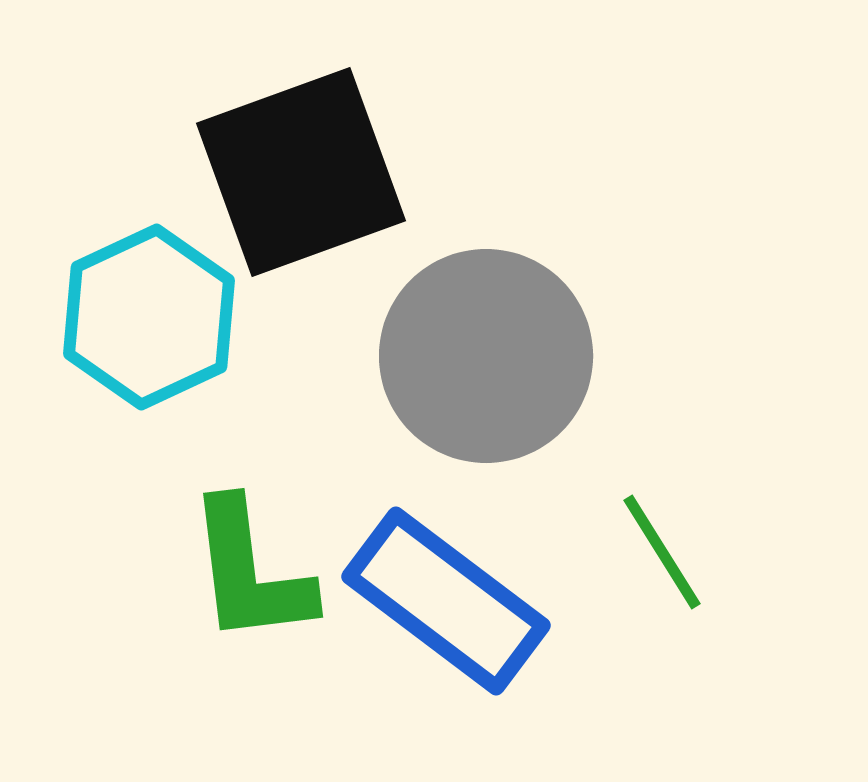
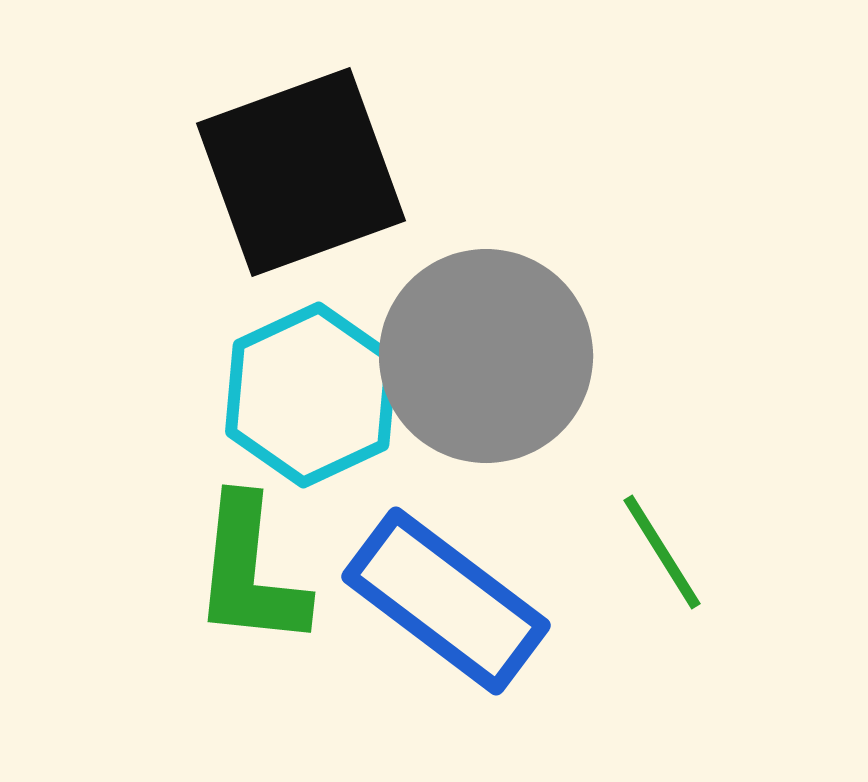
cyan hexagon: moved 162 px right, 78 px down
green L-shape: rotated 13 degrees clockwise
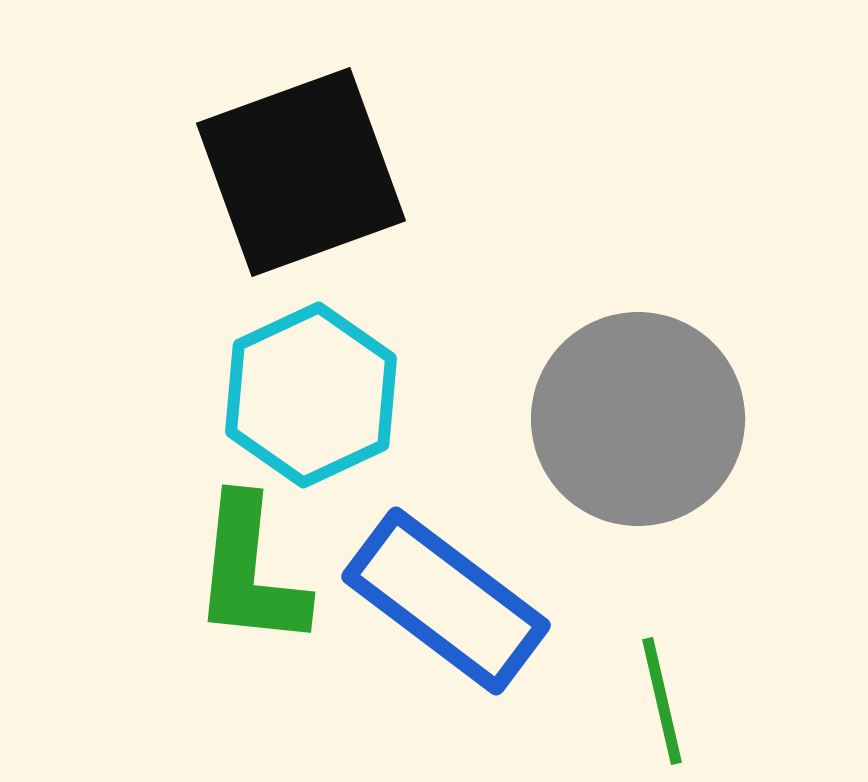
gray circle: moved 152 px right, 63 px down
green line: moved 149 px down; rotated 19 degrees clockwise
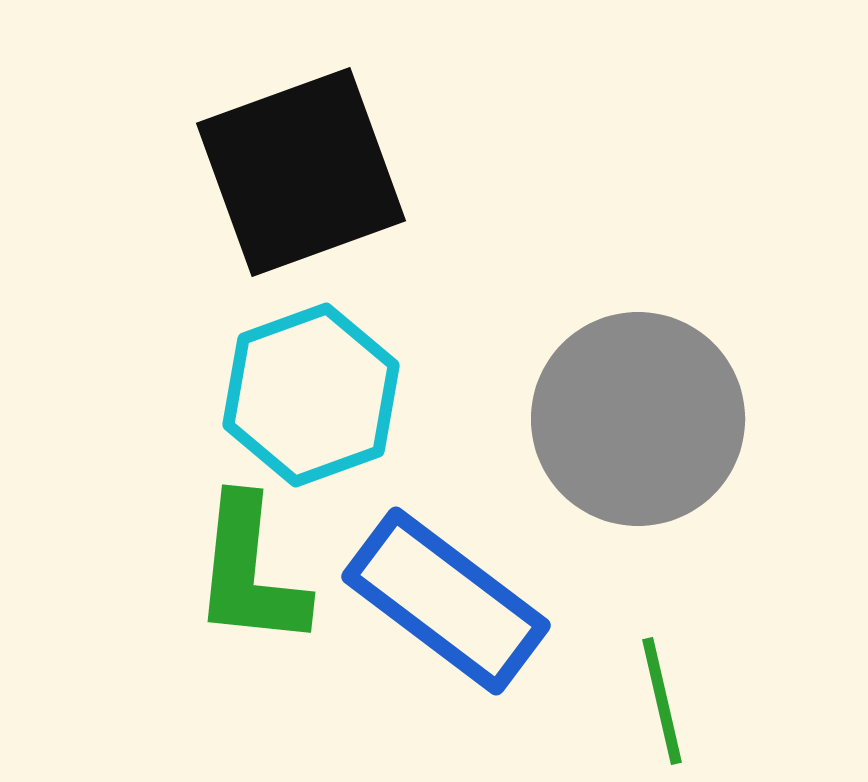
cyan hexagon: rotated 5 degrees clockwise
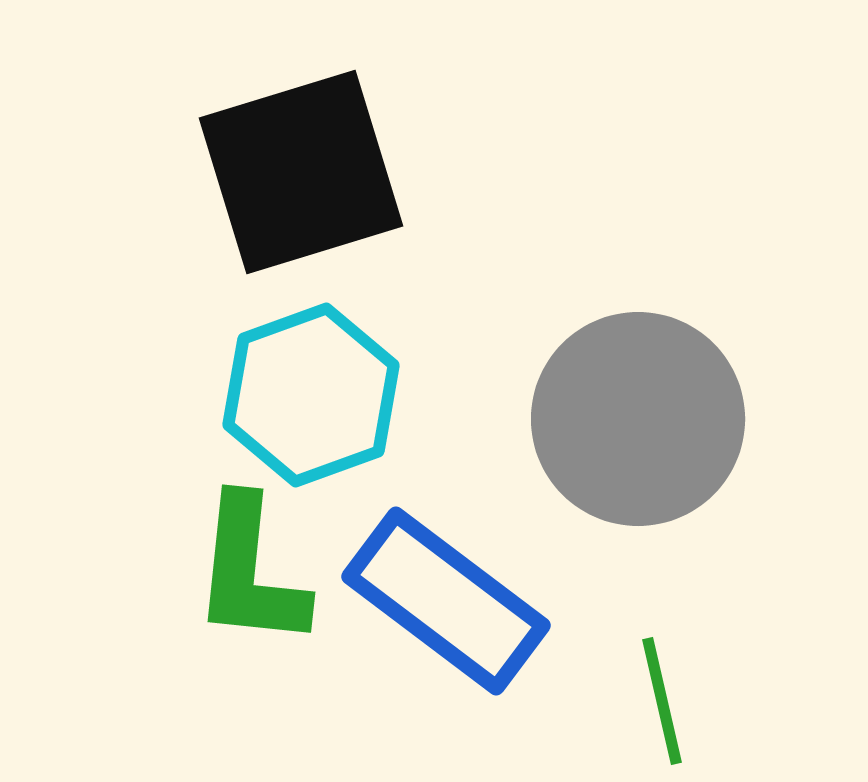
black square: rotated 3 degrees clockwise
